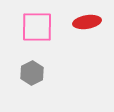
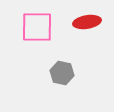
gray hexagon: moved 30 px right; rotated 20 degrees counterclockwise
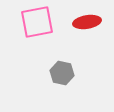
pink square: moved 5 px up; rotated 12 degrees counterclockwise
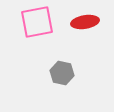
red ellipse: moved 2 px left
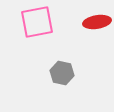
red ellipse: moved 12 px right
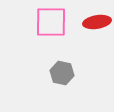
pink square: moved 14 px right; rotated 12 degrees clockwise
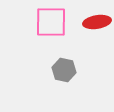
gray hexagon: moved 2 px right, 3 px up
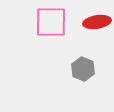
gray hexagon: moved 19 px right, 1 px up; rotated 10 degrees clockwise
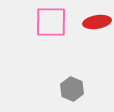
gray hexagon: moved 11 px left, 20 px down
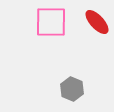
red ellipse: rotated 56 degrees clockwise
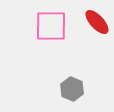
pink square: moved 4 px down
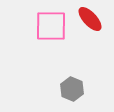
red ellipse: moved 7 px left, 3 px up
